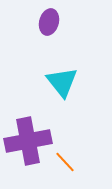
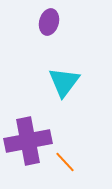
cyan triangle: moved 2 px right; rotated 16 degrees clockwise
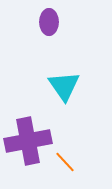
purple ellipse: rotated 15 degrees counterclockwise
cyan triangle: moved 4 px down; rotated 12 degrees counterclockwise
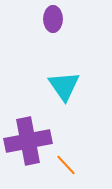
purple ellipse: moved 4 px right, 3 px up
orange line: moved 1 px right, 3 px down
